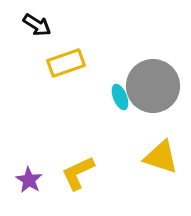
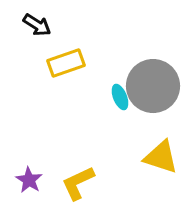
yellow L-shape: moved 10 px down
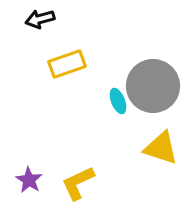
black arrow: moved 3 px right, 6 px up; rotated 132 degrees clockwise
yellow rectangle: moved 1 px right, 1 px down
cyan ellipse: moved 2 px left, 4 px down
yellow triangle: moved 9 px up
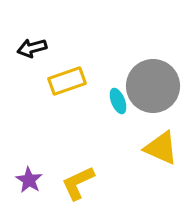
black arrow: moved 8 px left, 29 px down
yellow rectangle: moved 17 px down
yellow triangle: rotated 6 degrees clockwise
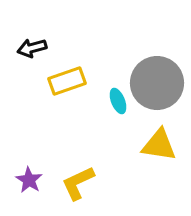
gray circle: moved 4 px right, 3 px up
yellow triangle: moved 2 px left, 3 px up; rotated 15 degrees counterclockwise
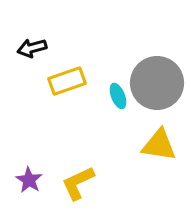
cyan ellipse: moved 5 px up
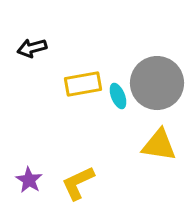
yellow rectangle: moved 16 px right, 3 px down; rotated 9 degrees clockwise
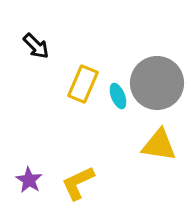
black arrow: moved 4 px right, 2 px up; rotated 120 degrees counterclockwise
yellow rectangle: rotated 57 degrees counterclockwise
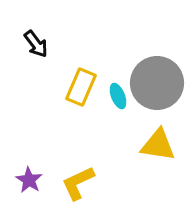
black arrow: moved 2 px up; rotated 8 degrees clockwise
yellow rectangle: moved 2 px left, 3 px down
yellow triangle: moved 1 px left
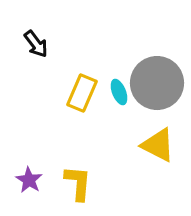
yellow rectangle: moved 1 px right, 6 px down
cyan ellipse: moved 1 px right, 4 px up
yellow triangle: rotated 18 degrees clockwise
yellow L-shape: rotated 120 degrees clockwise
